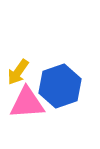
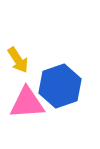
yellow arrow: moved 12 px up; rotated 68 degrees counterclockwise
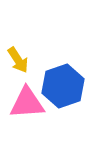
blue hexagon: moved 3 px right
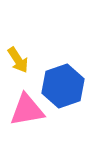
pink triangle: moved 7 px down; rotated 6 degrees counterclockwise
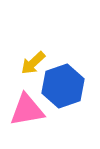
yellow arrow: moved 15 px right, 3 px down; rotated 80 degrees clockwise
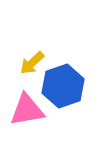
yellow arrow: moved 1 px left
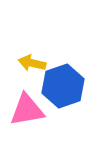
yellow arrow: rotated 56 degrees clockwise
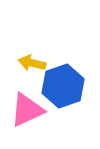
pink triangle: rotated 15 degrees counterclockwise
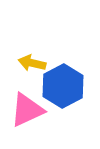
blue hexagon: rotated 9 degrees counterclockwise
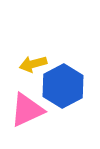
yellow arrow: moved 1 px right, 1 px down; rotated 28 degrees counterclockwise
